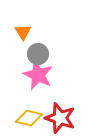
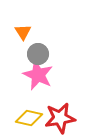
red star: rotated 28 degrees counterclockwise
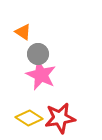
orange triangle: rotated 24 degrees counterclockwise
pink star: moved 3 px right
yellow diamond: rotated 20 degrees clockwise
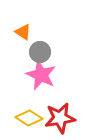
gray circle: moved 2 px right, 2 px up
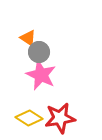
orange triangle: moved 5 px right, 6 px down
gray circle: moved 1 px left
